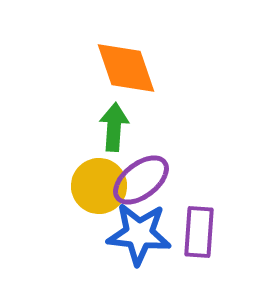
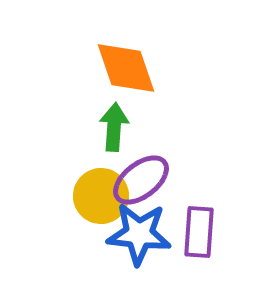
yellow circle: moved 2 px right, 10 px down
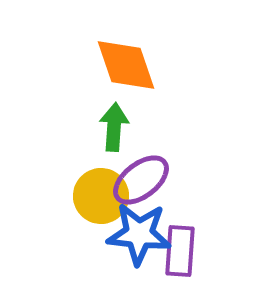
orange diamond: moved 3 px up
purple rectangle: moved 19 px left, 19 px down
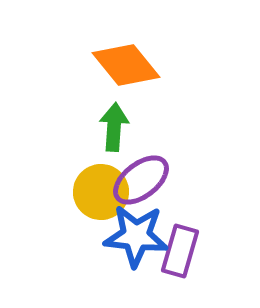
orange diamond: rotated 20 degrees counterclockwise
yellow circle: moved 4 px up
blue star: moved 3 px left, 2 px down
purple rectangle: rotated 12 degrees clockwise
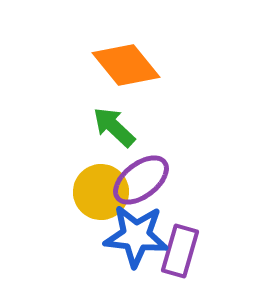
green arrow: rotated 51 degrees counterclockwise
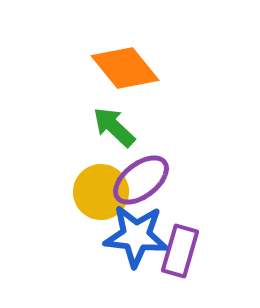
orange diamond: moved 1 px left, 3 px down
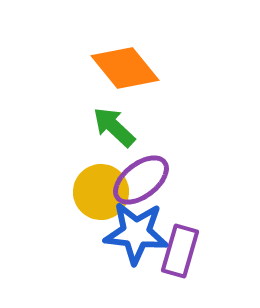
blue star: moved 3 px up
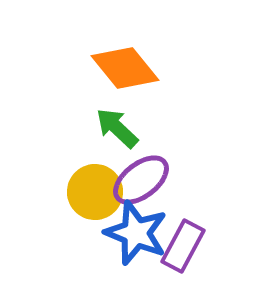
green arrow: moved 3 px right, 1 px down
yellow circle: moved 6 px left
blue star: rotated 16 degrees clockwise
purple rectangle: moved 3 px right, 5 px up; rotated 12 degrees clockwise
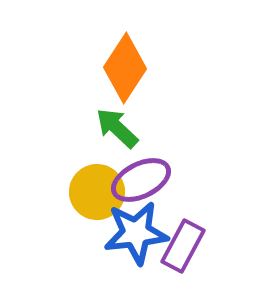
orange diamond: rotated 72 degrees clockwise
purple ellipse: rotated 12 degrees clockwise
yellow circle: moved 2 px right
blue star: rotated 28 degrees counterclockwise
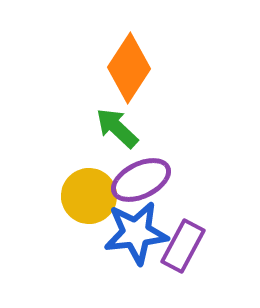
orange diamond: moved 4 px right
yellow circle: moved 8 px left, 4 px down
